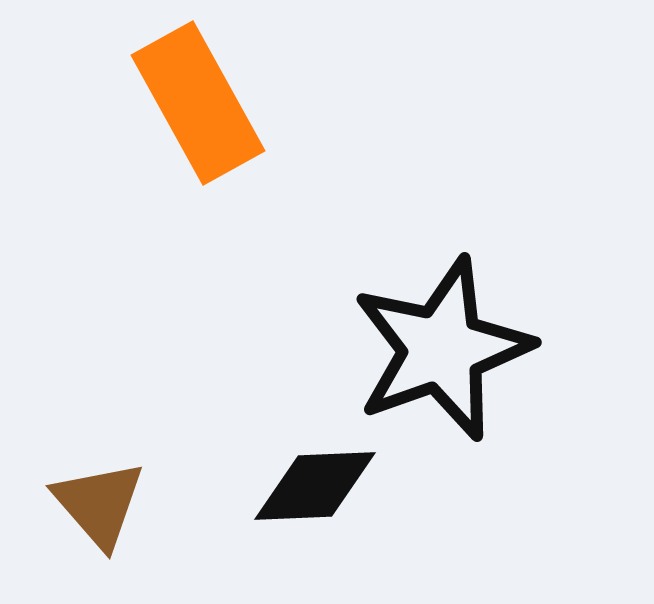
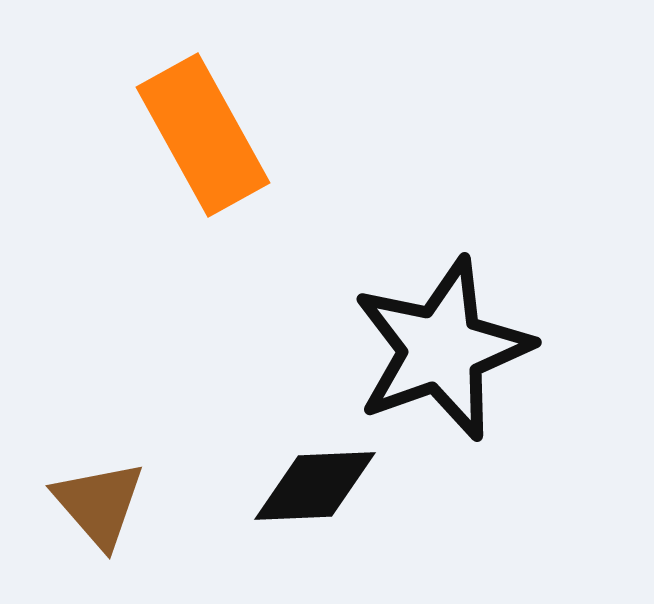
orange rectangle: moved 5 px right, 32 px down
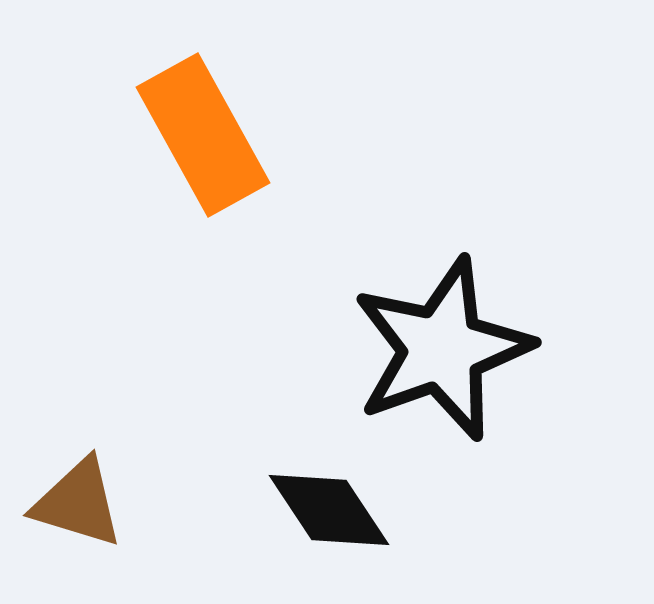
black diamond: moved 14 px right, 24 px down; rotated 59 degrees clockwise
brown triangle: moved 21 px left, 1 px up; rotated 32 degrees counterclockwise
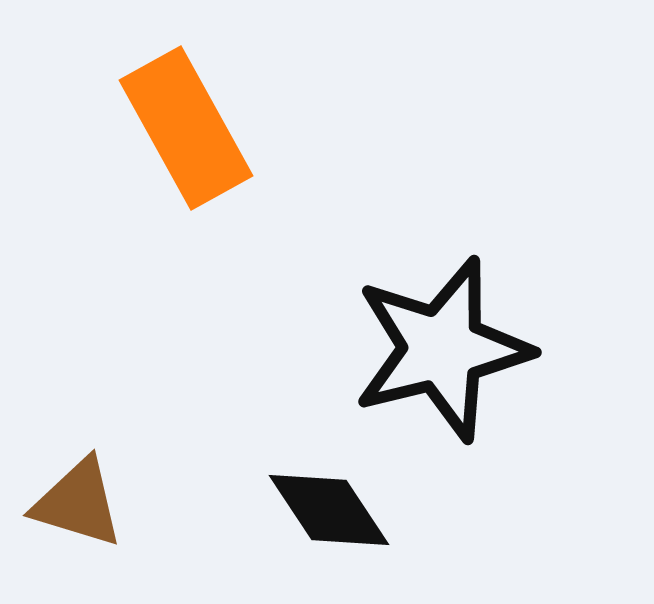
orange rectangle: moved 17 px left, 7 px up
black star: rotated 6 degrees clockwise
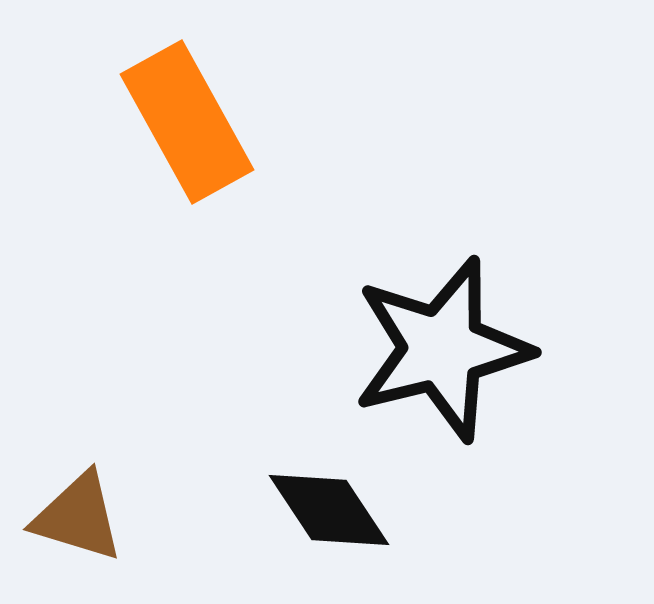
orange rectangle: moved 1 px right, 6 px up
brown triangle: moved 14 px down
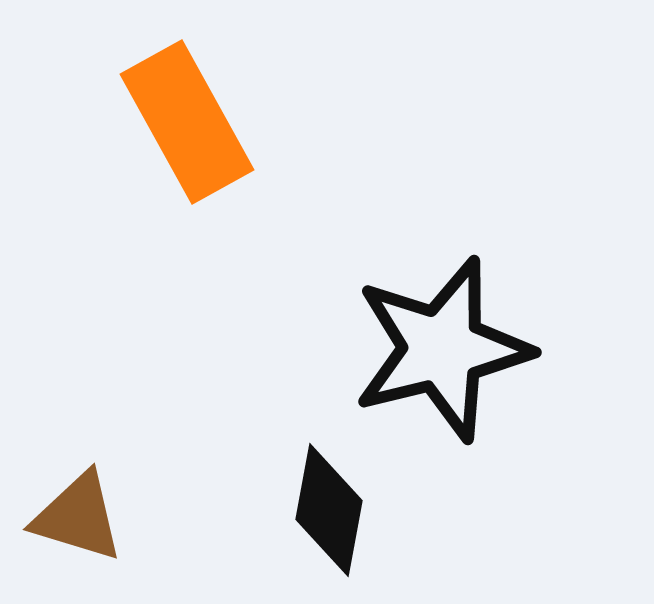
black diamond: rotated 44 degrees clockwise
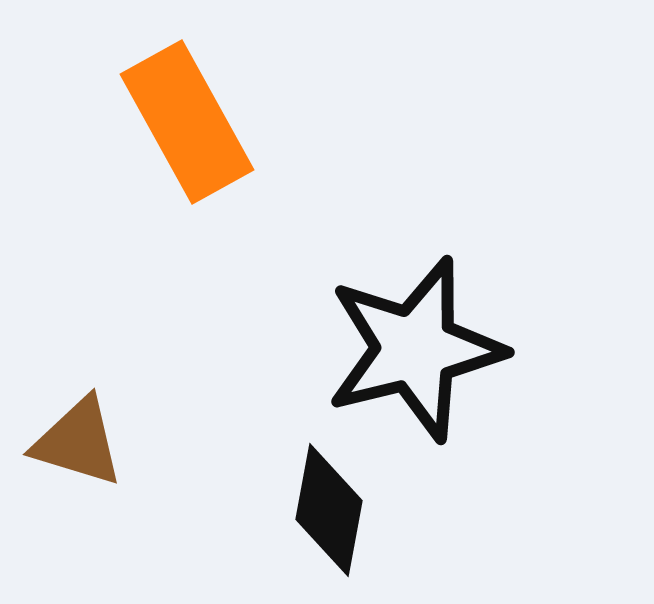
black star: moved 27 px left
brown triangle: moved 75 px up
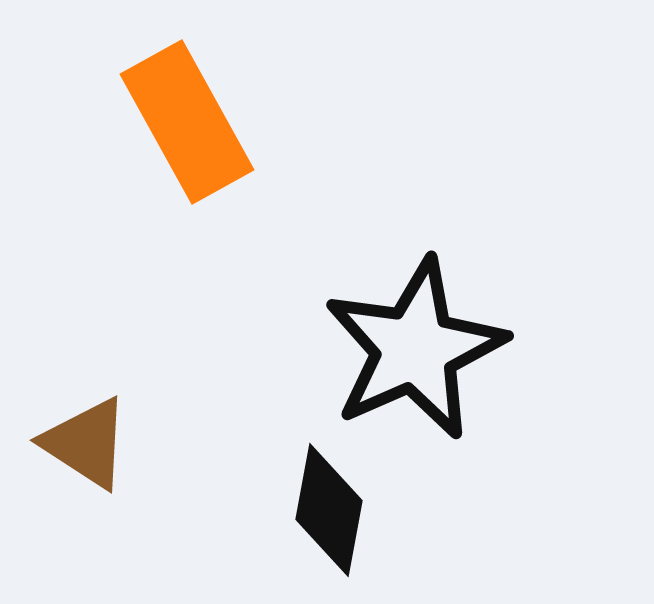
black star: rotated 10 degrees counterclockwise
brown triangle: moved 8 px right, 1 px down; rotated 16 degrees clockwise
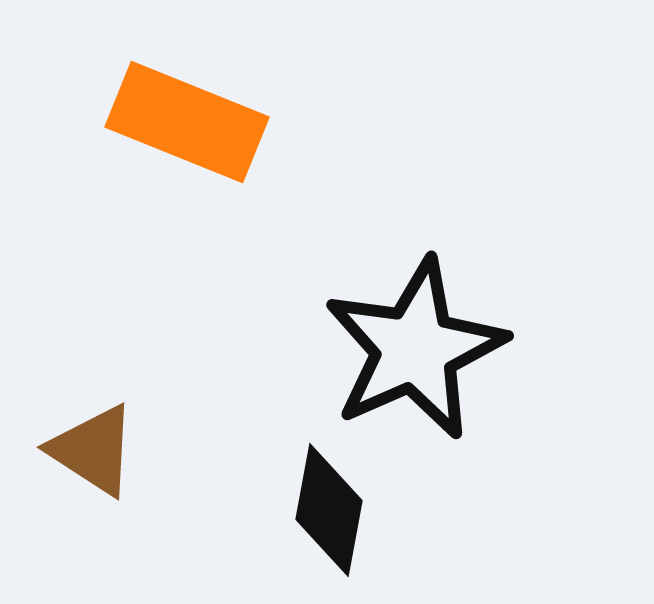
orange rectangle: rotated 39 degrees counterclockwise
brown triangle: moved 7 px right, 7 px down
